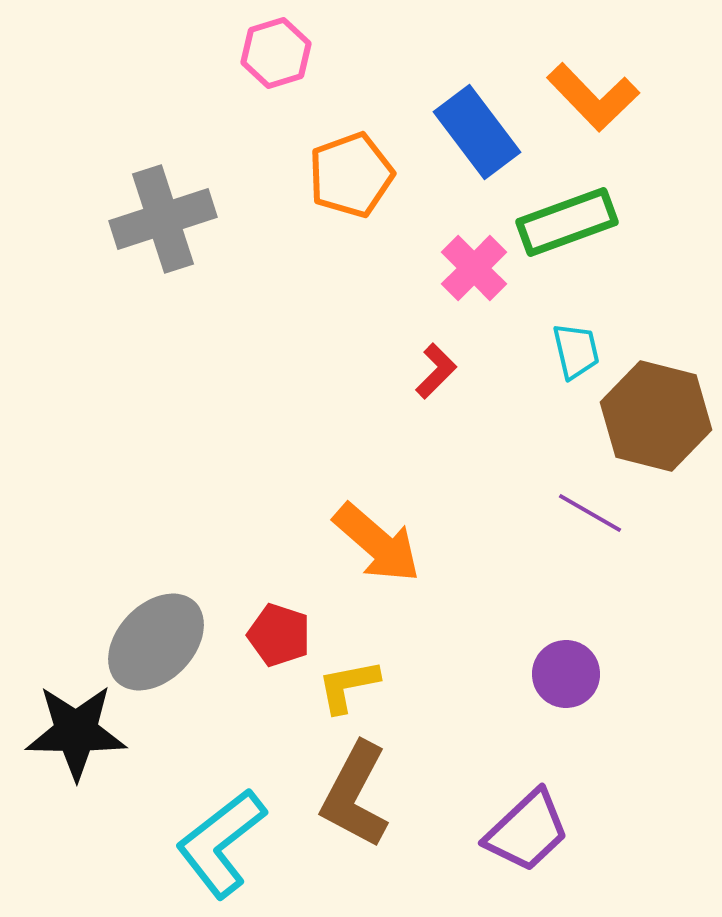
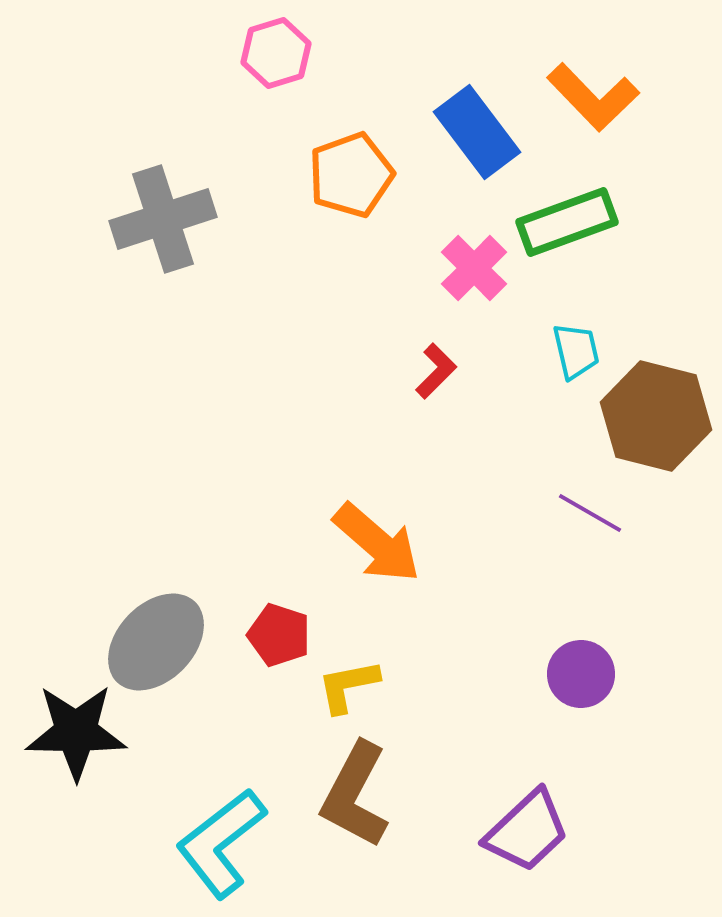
purple circle: moved 15 px right
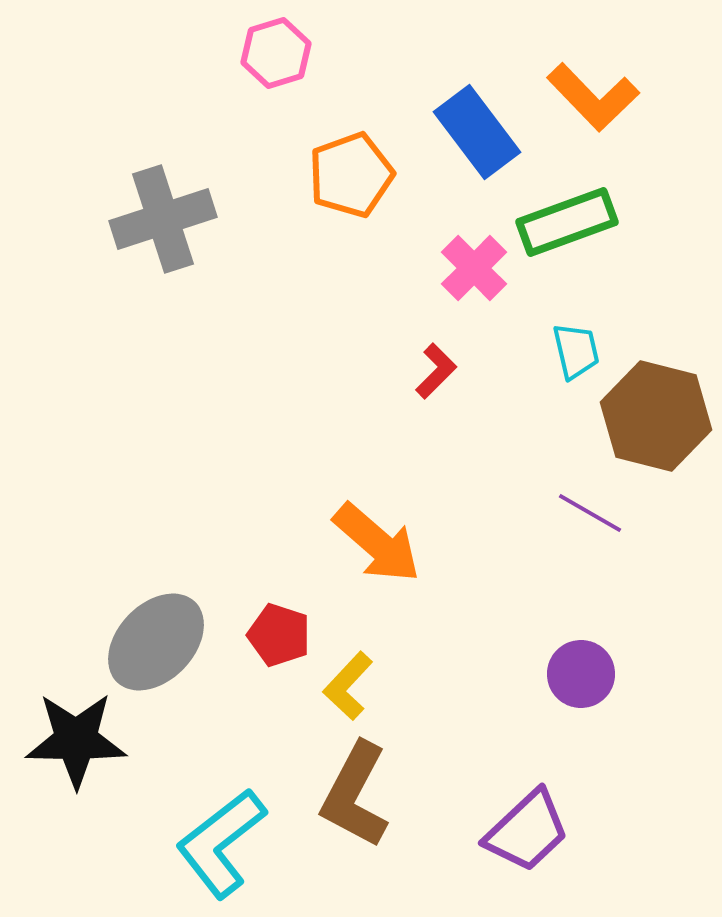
yellow L-shape: rotated 36 degrees counterclockwise
black star: moved 8 px down
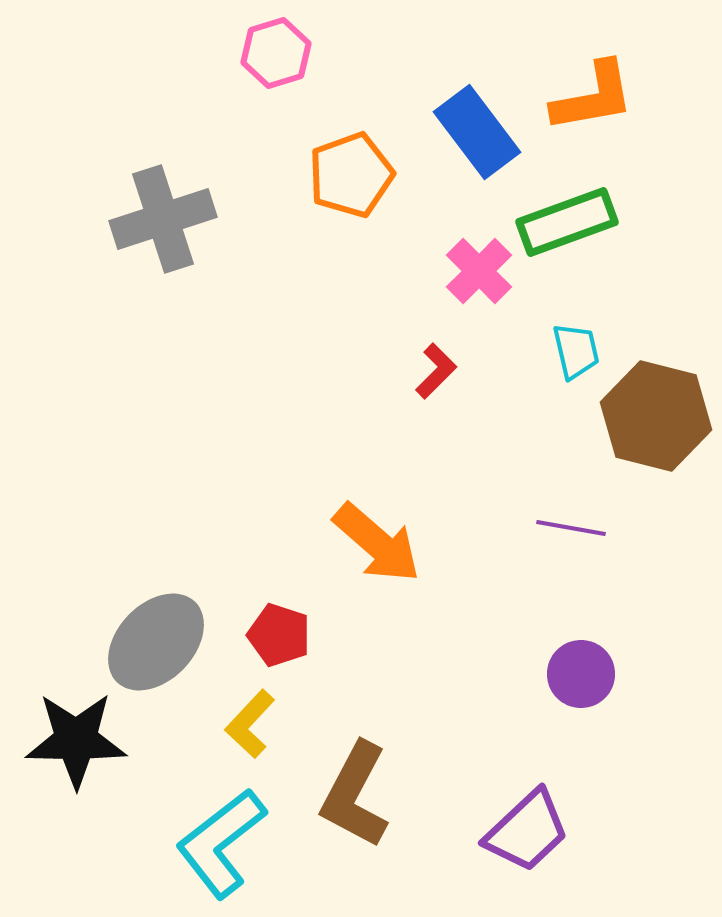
orange L-shape: rotated 56 degrees counterclockwise
pink cross: moved 5 px right, 3 px down
purple line: moved 19 px left, 15 px down; rotated 20 degrees counterclockwise
yellow L-shape: moved 98 px left, 38 px down
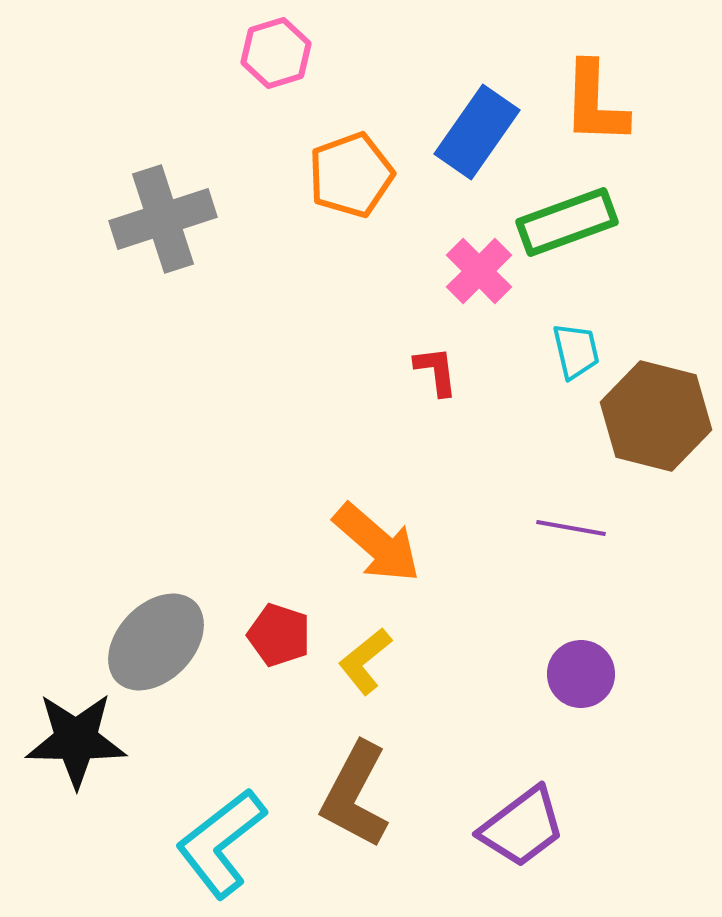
orange L-shape: moved 2 px right, 6 px down; rotated 102 degrees clockwise
blue rectangle: rotated 72 degrees clockwise
red L-shape: rotated 52 degrees counterclockwise
yellow L-shape: moved 115 px right, 63 px up; rotated 8 degrees clockwise
purple trapezoid: moved 5 px left, 4 px up; rotated 6 degrees clockwise
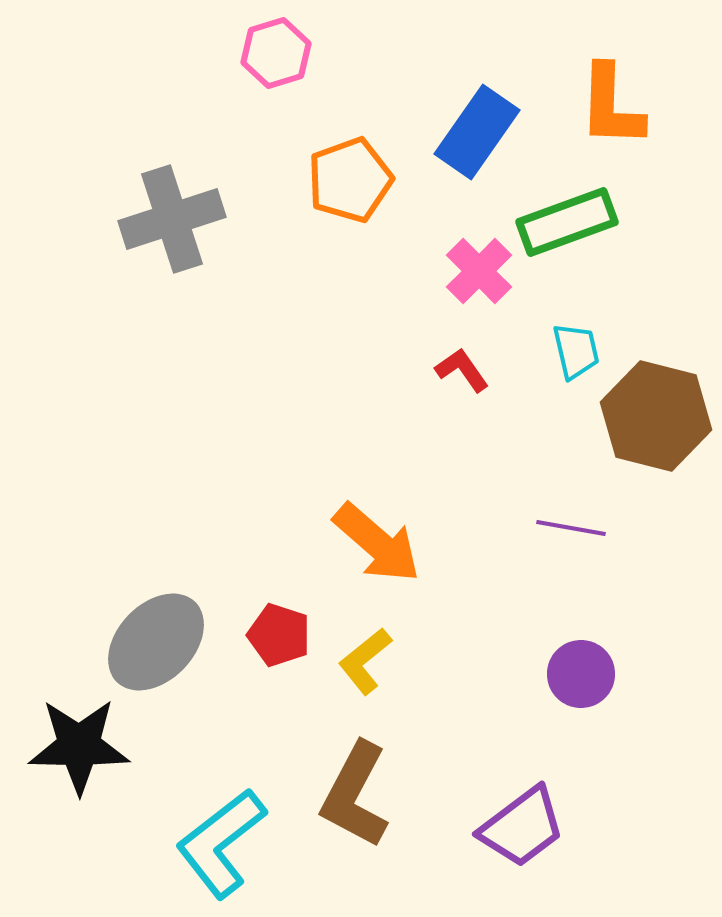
orange L-shape: moved 16 px right, 3 px down
orange pentagon: moved 1 px left, 5 px down
gray cross: moved 9 px right
red L-shape: moved 26 px right, 1 px up; rotated 28 degrees counterclockwise
black star: moved 3 px right, 6 px down
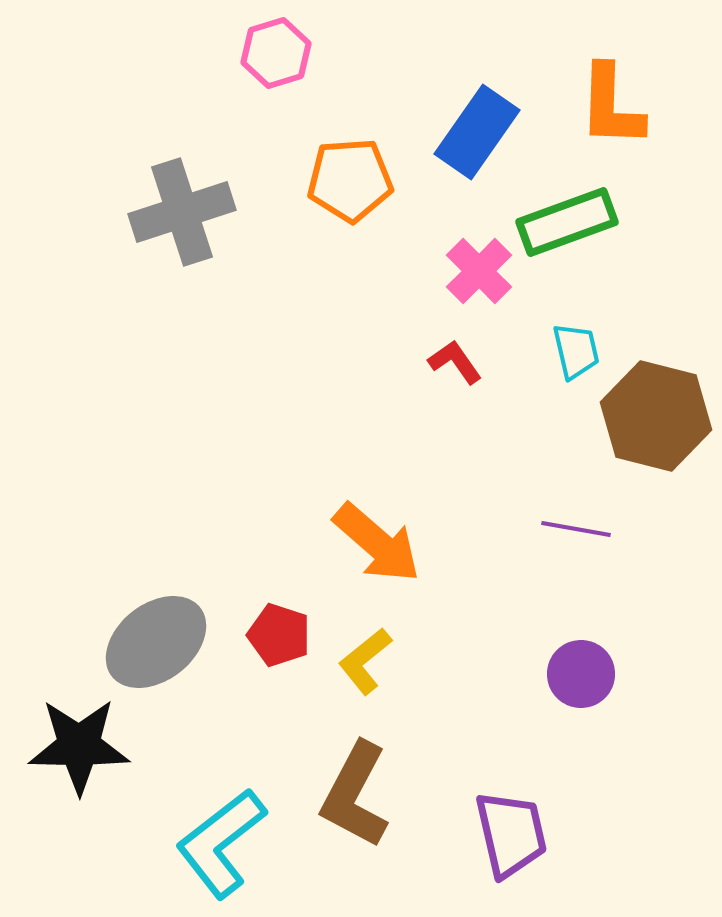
orange pentagon: rotated 16 degrees clockwise
gray cross: moved 10 px right, 7 px up
red L-shape: moved 7 px left, 8 px up
purple line: moved 5 px right, 1 px down
gray ellipse: rotated 8 degrees clockwise
purple trapezoid: moved 11 px left, 7 px down; rotated 66 degrees counterclockwise
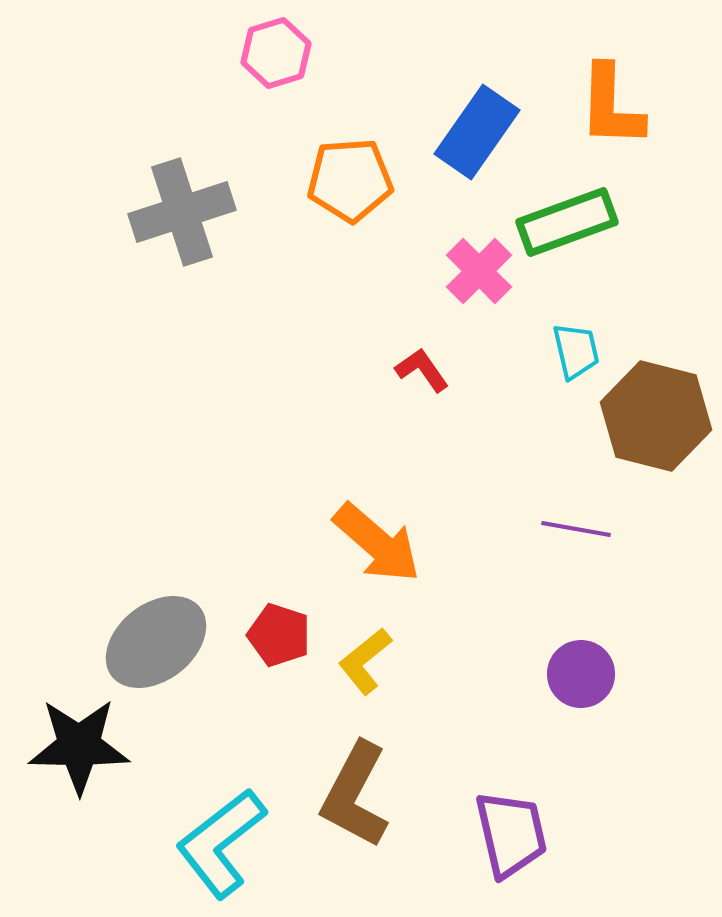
red L-shape: moved 33 px left, 8 px down
